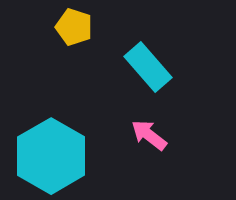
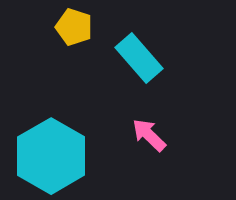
cyan rectangle: moved 9 px left, 9 px up
pink arrow: rotated 6 degrees clockwise
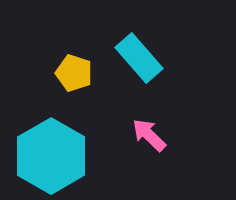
yellow pentagon: moved 46 px down
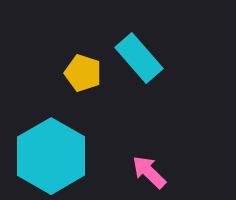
yellow pentagon: moved 9 px right
pink arrow: moved 37 px down
